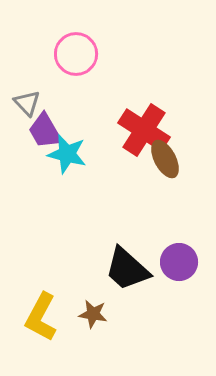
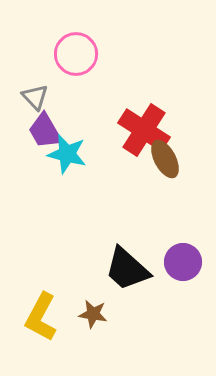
gray triangle: moved 8 px right, 6 px up
purple circle: moved 4 px right
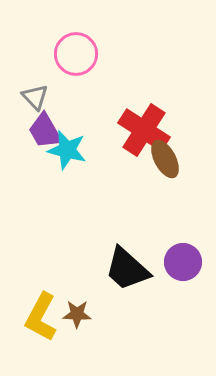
cyan star: moved 4 px up
brown star: moved 16 px left; rotated 8 degrees counterclockwise
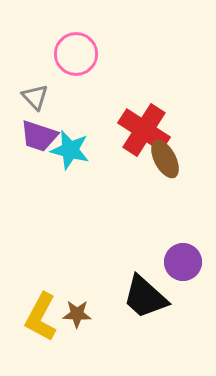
purple trapezoid: moved 6 px left, 5 px down; rotated 42 degrees counterclockwise
cyan star: moved 3 px right
black trapezoid: moved 18 px right, 28 px down
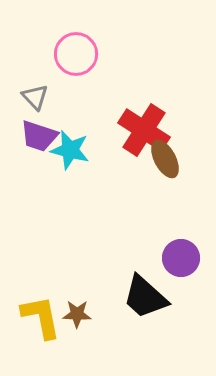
purple circle: moved 2 px left, 4 px up
yellow L-shape: rotated 141 degrees clockwise
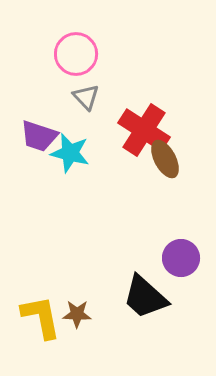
gray triangle: moved 51 px right
cyan star: moved 3 px down
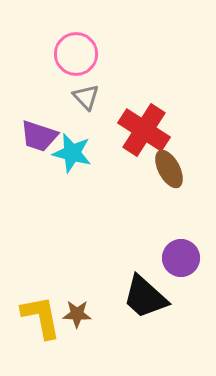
cyan star: moved 2 px right
brown ellipse: moved 4 px right, 10 px down
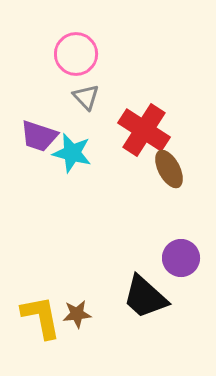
brown star: rotated 8 degrees counterclockwise
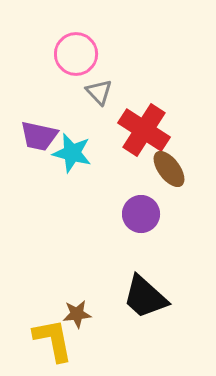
gray triangle: moved 13 px right, 5 px up
purple trapezoid: rotated 6 degrees counterclockwise
brown ellipse: rotated 9 degrees counterclockwise
purple circle: moved 40 px left, 44 px up
yellow L-shape: moved 12 px right, 23 px down
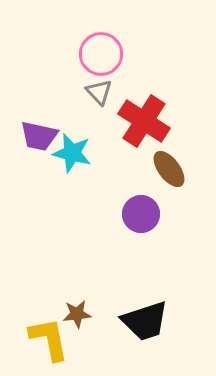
pink circle: moved 25 px right
red cross: moved 9 px up
black trapezoid: moved 24 px down; rotated 60 degrees counterclockwise
yellow L-shape: moved 4 px left, 1 px up
